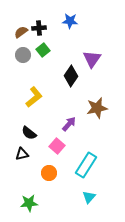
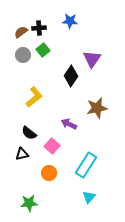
purple arrow: rotated 105 degrees counterclockwise
pink square: moved 5 px left
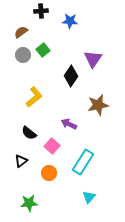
black cross: moved 2 px right, 17 px up
purple triangle: moved 1 px right
brown star: moved 1 px right, 3 px up
black triangle: moved 1 px left, 7 px down; rotated 24 degrees counterclockwise
cyan rectangle: moved 3 px left, 3 px up
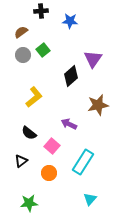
black diamond: rotated 15 degrees clockwise
cyan triangle: moved 1 px right, 2 px down
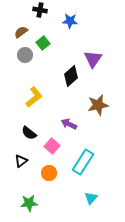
black cross: moved 1 px left, 1 px up; rotated 16 degrees clockwise
green square: moved 7 px up
gray circle: moved 2 px right
cyan triangle: moved 1 px right, 1 px up
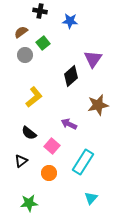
black cross: moved 1 px down
